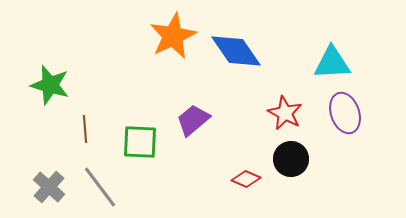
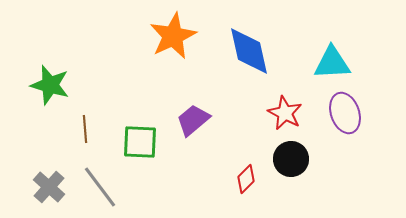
blue diamond: moved 13 px right; rotated 22 degrees clockwise
red diamond: rotated 68 degrees counterclockwise
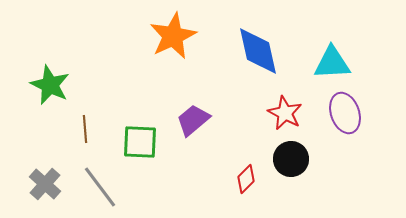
blue diamond: moved 9 px right
green star: rotated 9 degrees clockwise
gray cross: moved 4 px left, 3 px up
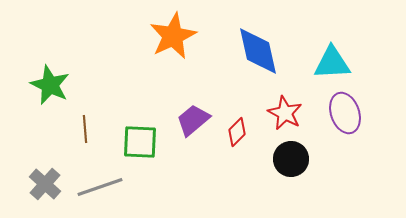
red diamond: moved 9 px left, 47 px up
gray line: rotated 72 degrees counterclockwise
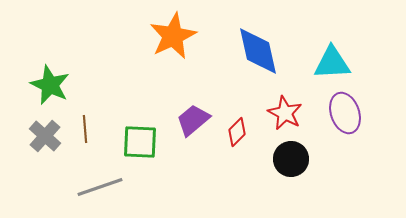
gray cross: moved 48 px up
